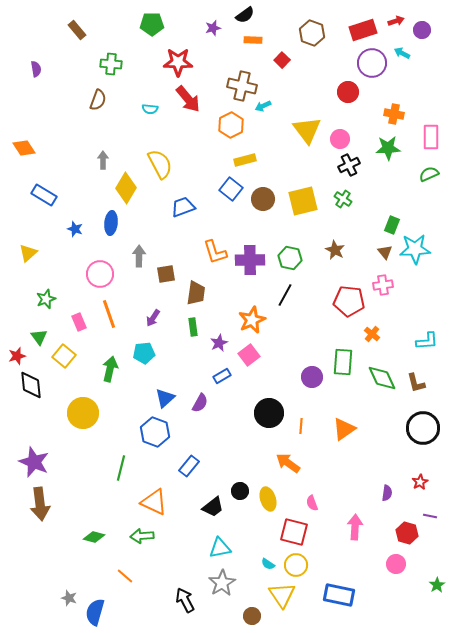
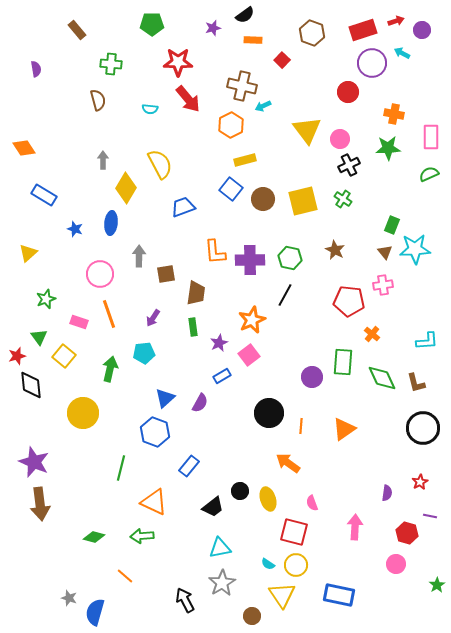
brown semicircle at (98, 100): rotated 35 degrees counterclockwise
orange L-shape at (215, 252): rotated 12 degrees clockwise
pink rectangle at (79, 322): rotated 48 degrees counterclockwise
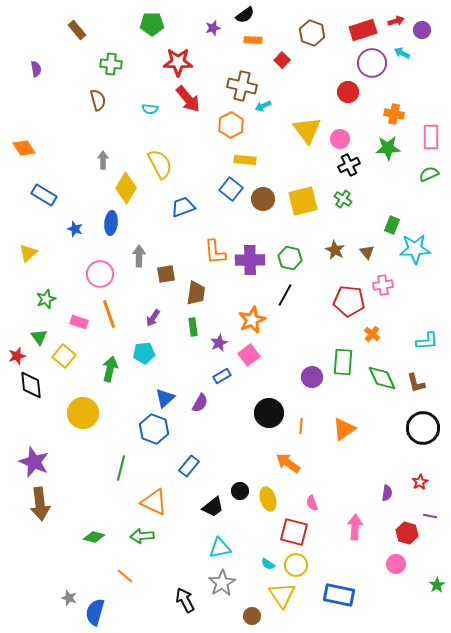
yellow rectangle at (245, 160): rotated 20 degrees clockwise
brown triangle at (385, 252): moved 18 px left
blue hexagon at (155, 432): moved 1 px left, 3 px up
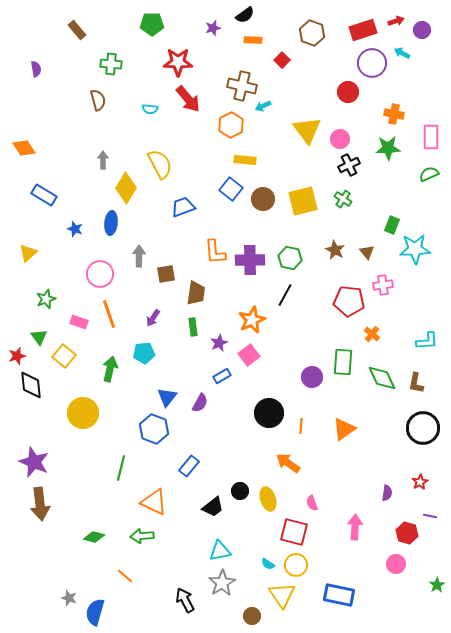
brown L-shape at (416, 383): rotated 25 degrees clockwise
blue triangle at (165, 398): moved 2 px right, 1 px up; rotated 10 degrees counterclockwise
cyan triangle at (220, 548): moved 3 px down
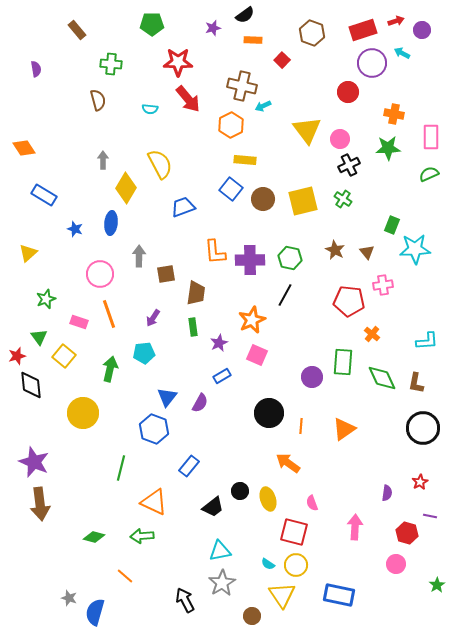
pink square at (249, 355): moved 8 px right; rotated 30 degrees counterclockwise
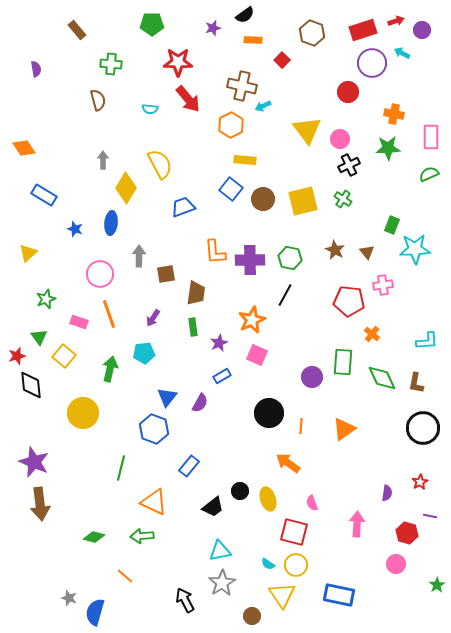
pink arrow at (355, 527): moved 2 px right, 3 px up
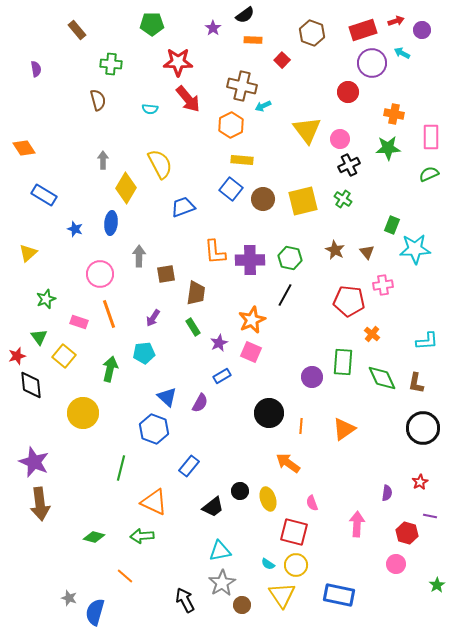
purple star at (213, 28): rotated 21 degrees counterclockwise
yellow rectangle at (245, 160): moved 3 px left
green rectangle at (193, 327): rotated 24 degrees counterclockwise
pink square at (257, 355): moved 6 px left, 3 px up
blue triangle at (167, 397): rotated 25 degrees counterclockwise
brown circle at (252, 616): moved 10 px left, 11 px up
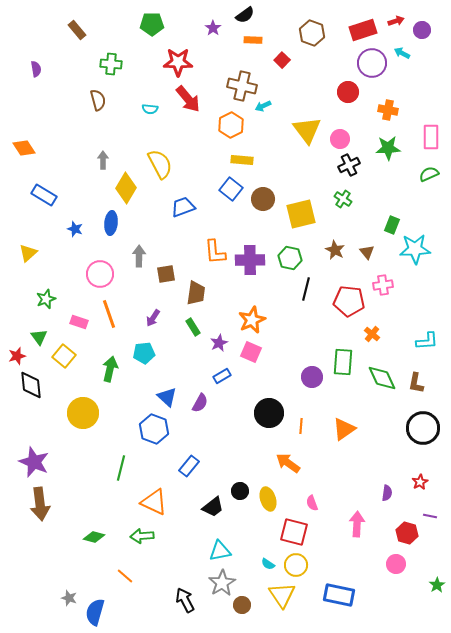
orange cross at (394, 114): moved 6 px left, 4 px up
yellow square at (303, 201): moved 2 px left, 13 px down
black line at (285, 295): moved 21 px right, 6 px up; rotated 15 degrees counterclockwise
